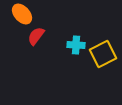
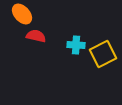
red semicircle: rotated 66 degrees clockwise
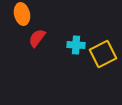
orange ellipse: rotated 30 degrees clockwise
red semicircle: moved 1 px right, 2 px down; rotated 66 degrees counterclockwise
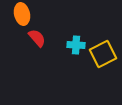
red semicircle: rotated 102 degrees clockwise
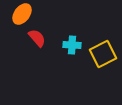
orange ellipse: rotated 50 degrees clockwise
cyan cross: moved 4 px left
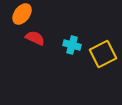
red semicircle: moved 2 px left; rotated 24 degrees counterclockwise
cyan cross: rotated 12 degrees clockwise
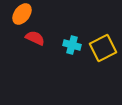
yellow square: moved 6 px up
